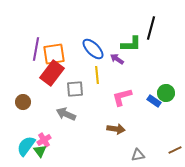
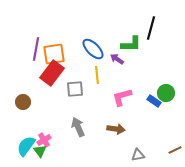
gray arrow: moved 12 px right, 13 px down; rotated 42 degrees clockwise
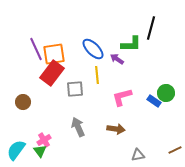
purple line: rotated 35 degrees counterclockwise
cyan semicircle: moved 10 px left, 4 px down
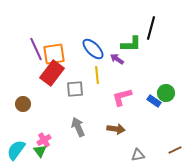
brown circle: moved 2 px down
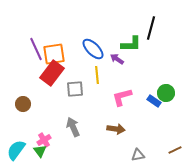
gray arrow: moved 5 px left
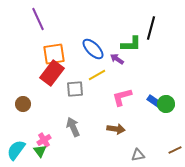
purple line: moved 2 px right, 30 px up
yellow line: rotated 66 degrees clockwise
green circle: moved 11 px down
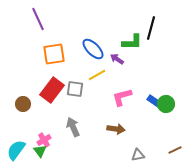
green L-shape: moved 1 px right, 2 px up
red rectangle: moved 17 px down
gray square: rotated 12 degrees clockwise
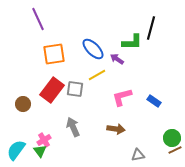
green circle: moved 6 px right, 34 px down
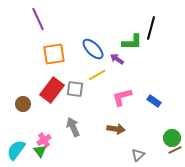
gray triangle: rotated 32 degrees counterclockwise
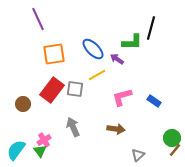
brown line: rotated 24 degrees counterclockwise
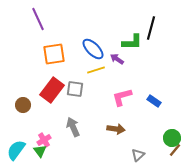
yellow line: moved 1 px left, 5 px up; rotated 12 degrees clockwise
brown circle: moved 1 px down
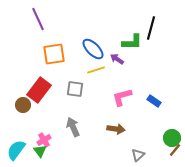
red rectangle: moved 13 px left
